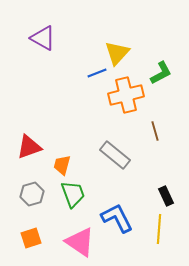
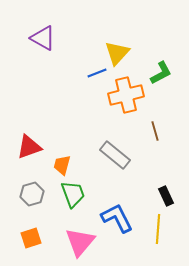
yellow line: moved 1 px left
pink triangle: rotated 36 degrees clockwise
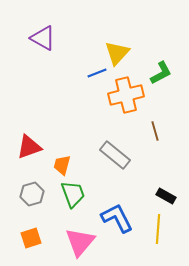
black rectangle: rotated 36 degrees counterclockwise
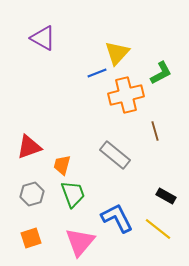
yellow line: rotated 56 degrees counterclockwise
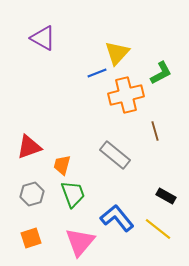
blue L-shape: rotated 12 degrees counterclockwise
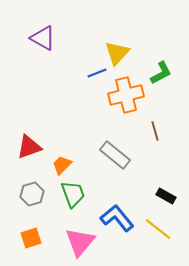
orange trapezoid: rotated 30 degrees clockwise
